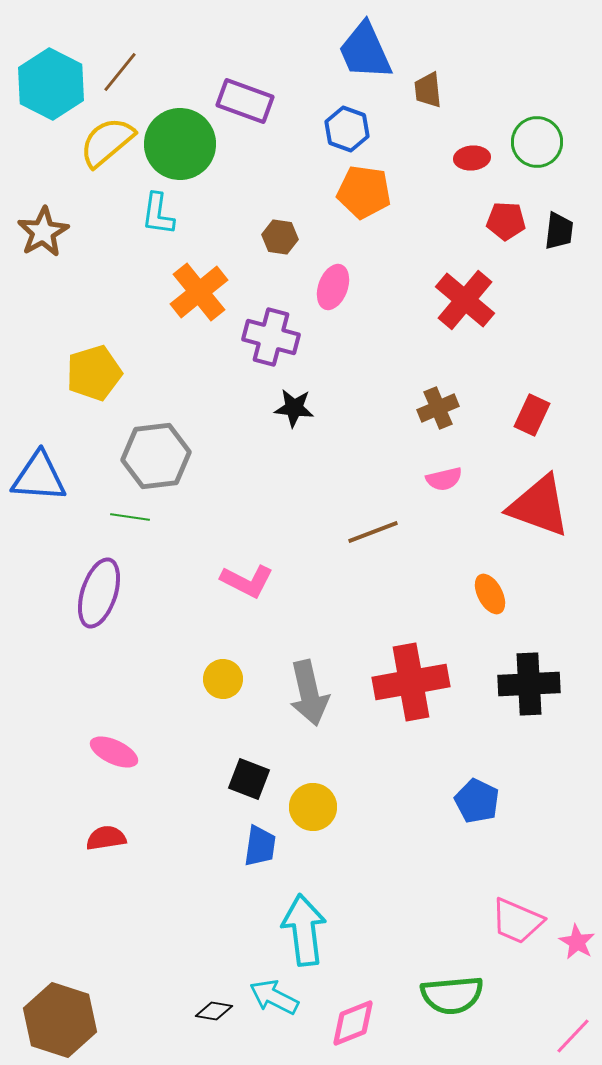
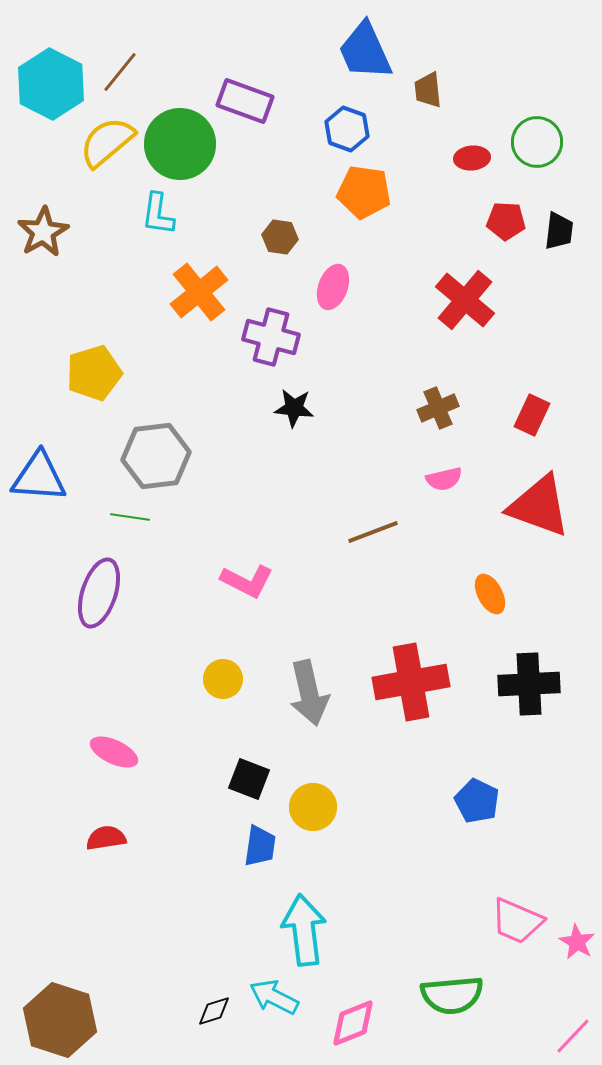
black diamond at (214, 1011): rotated 27 degrees counterclockwise
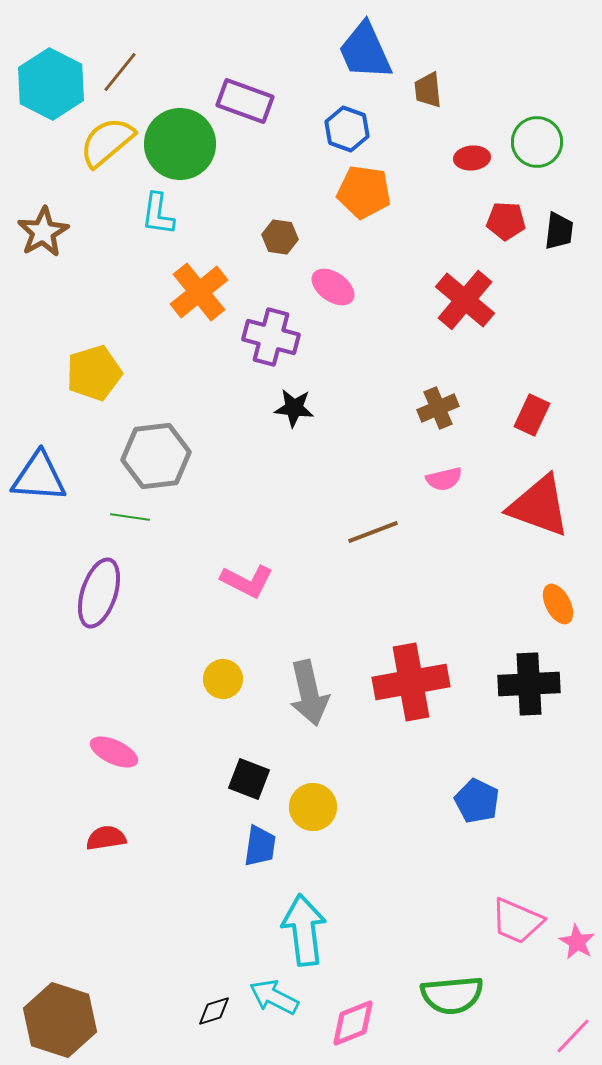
pink ellipse at (333, 287): rotated 75 degrees counterclockwise
orange ellipse at (490, 594): moved 68 px right, 10 px down
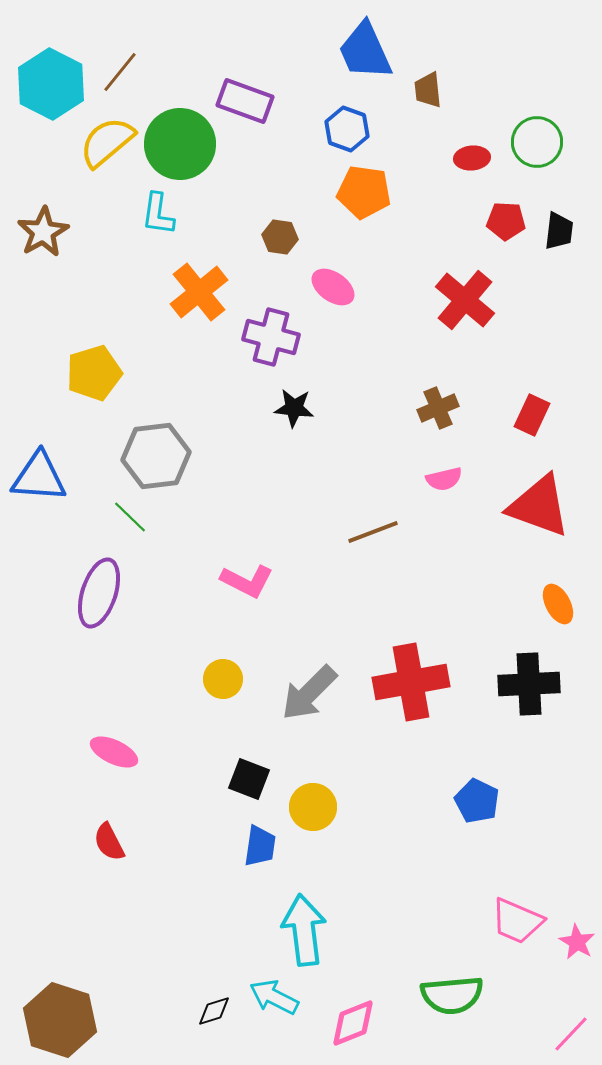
green line at (130, 517): rotated 36 degrees clockwise
gray arrow at (309, 693): rotated 58 degrees clockwise
red semicircle at (106, 838): moved 3 px right, 4 px down; rotated 108 degrees counterclockwise
pink line at (573, 1036): moved 2 px left, 2 px up
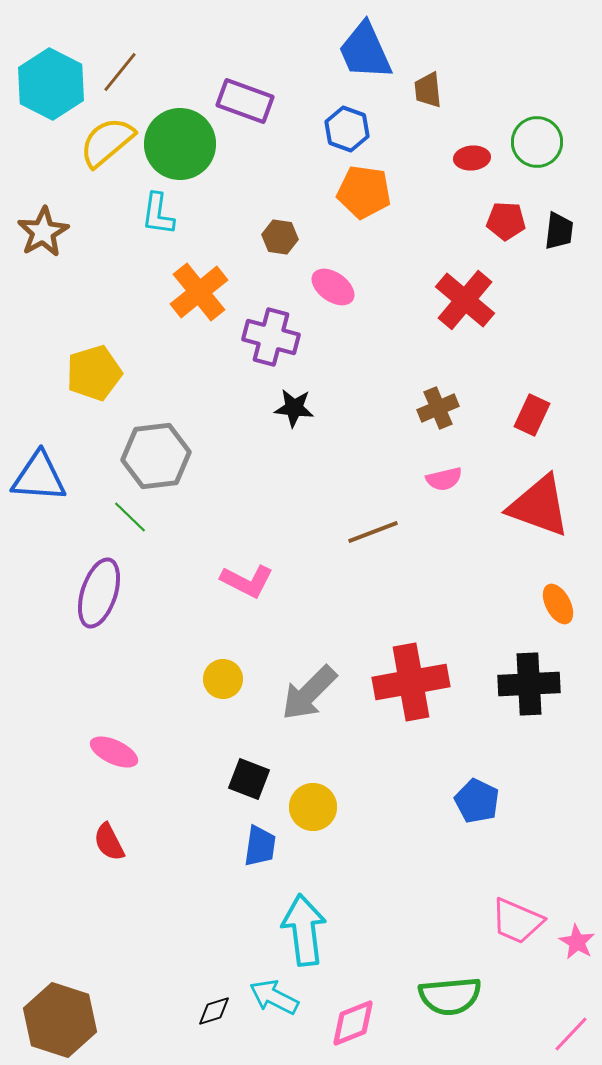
green semicircle at (452, 995): moved 2 px left, 1 px down
